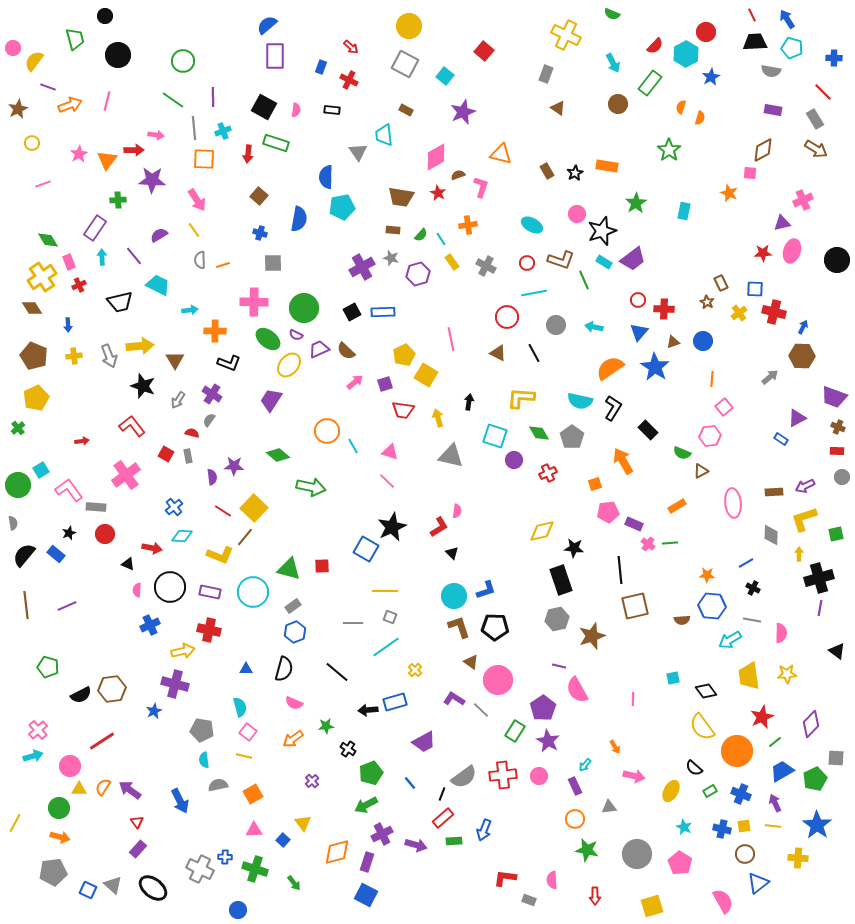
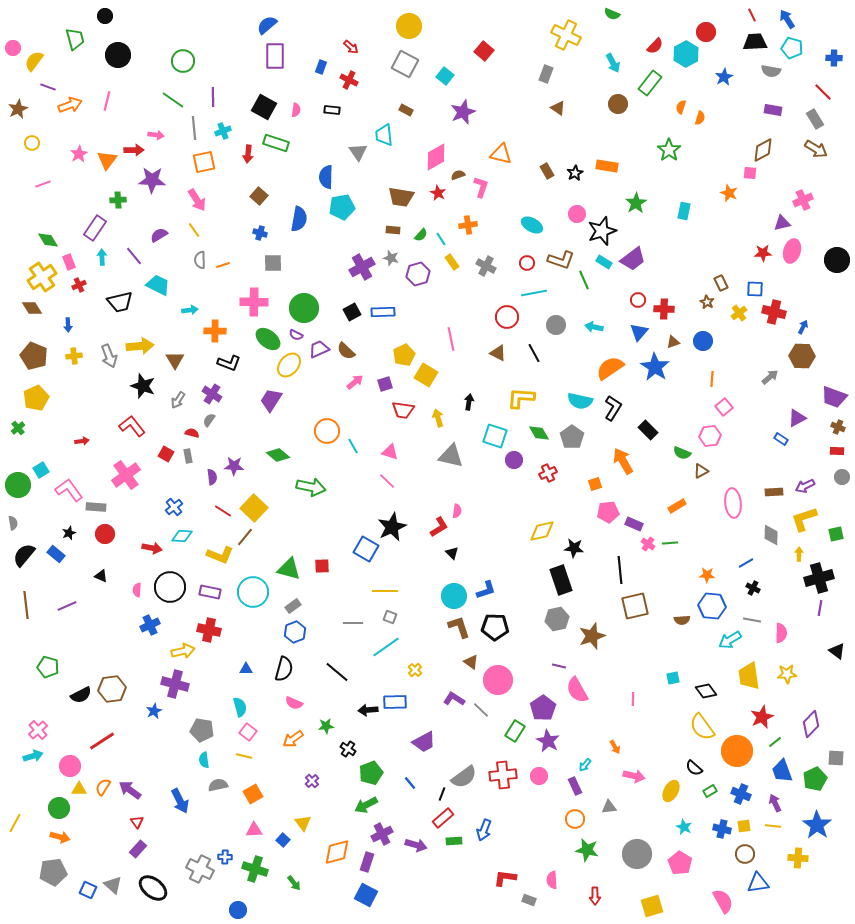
blue star at (711, 77): moved 13 px right
orange square at (204, 159): moved 3 px down; rotated 15 degrees counterclockwise
black triangle at (128, 564): moved 27 px left, 12 px down
blue rectangle at (395, 702): rotated 15 degrees clockwise
blue trapezoid at (782, 771): rotated 80 degrees counterclockwise
blue triangle at (758, 883): rotated 30 degrees clockwise
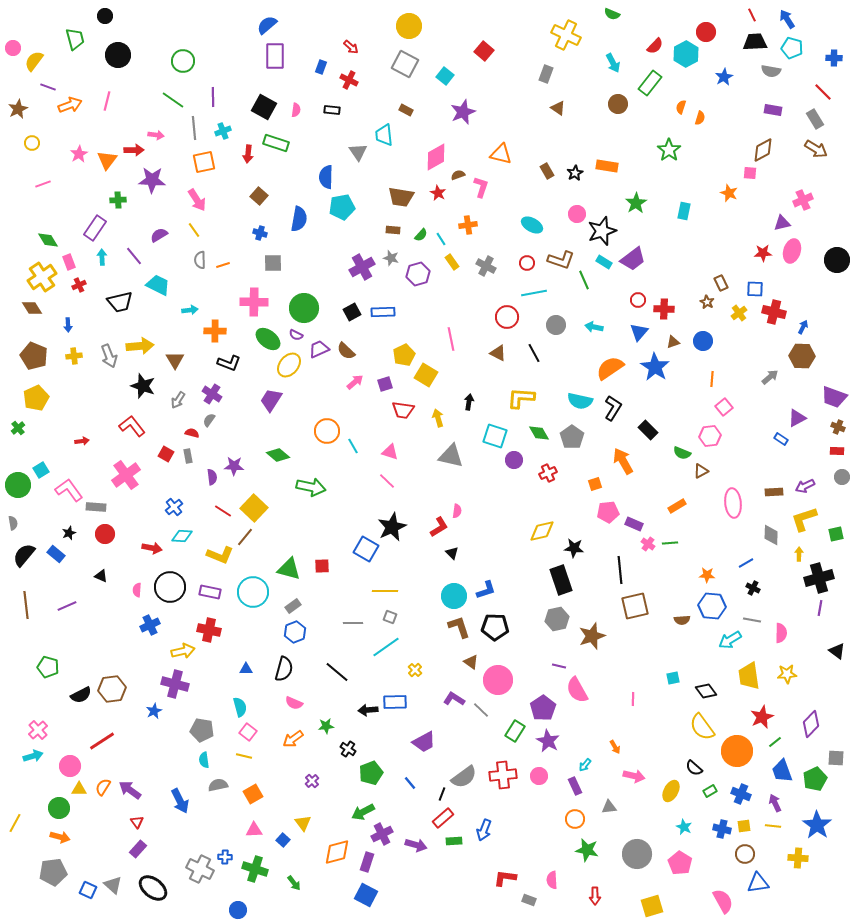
green arrow at (366, 805): moved 3 px left, 7 px down
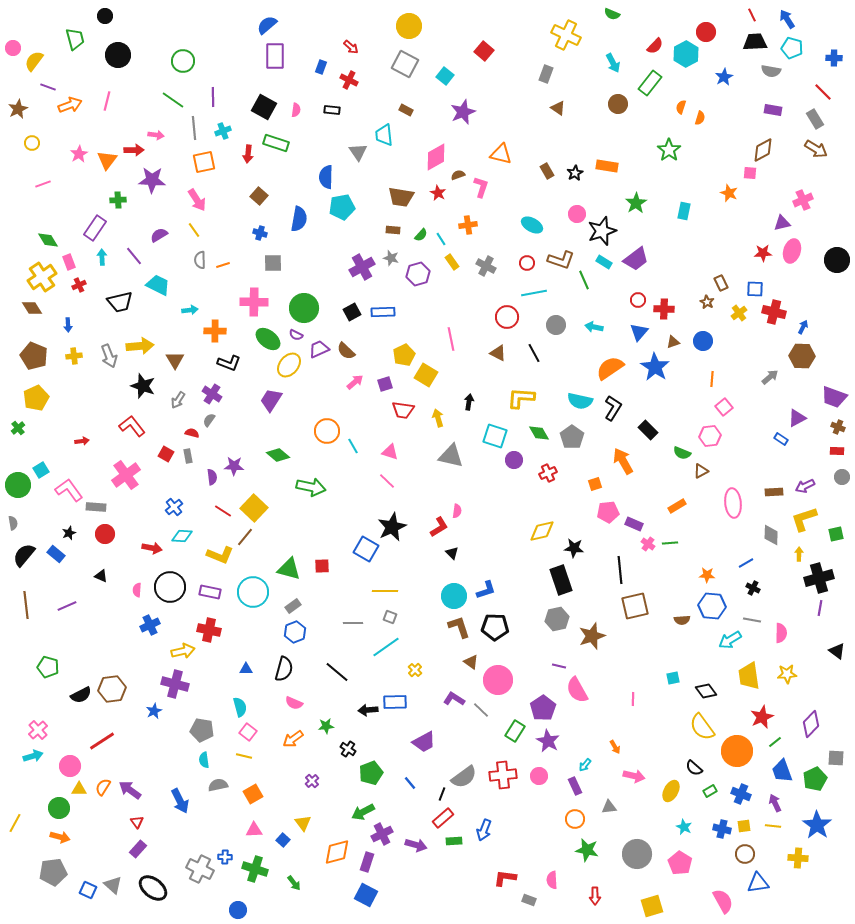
purple trapezoid at (633, 259): moved 3 px right
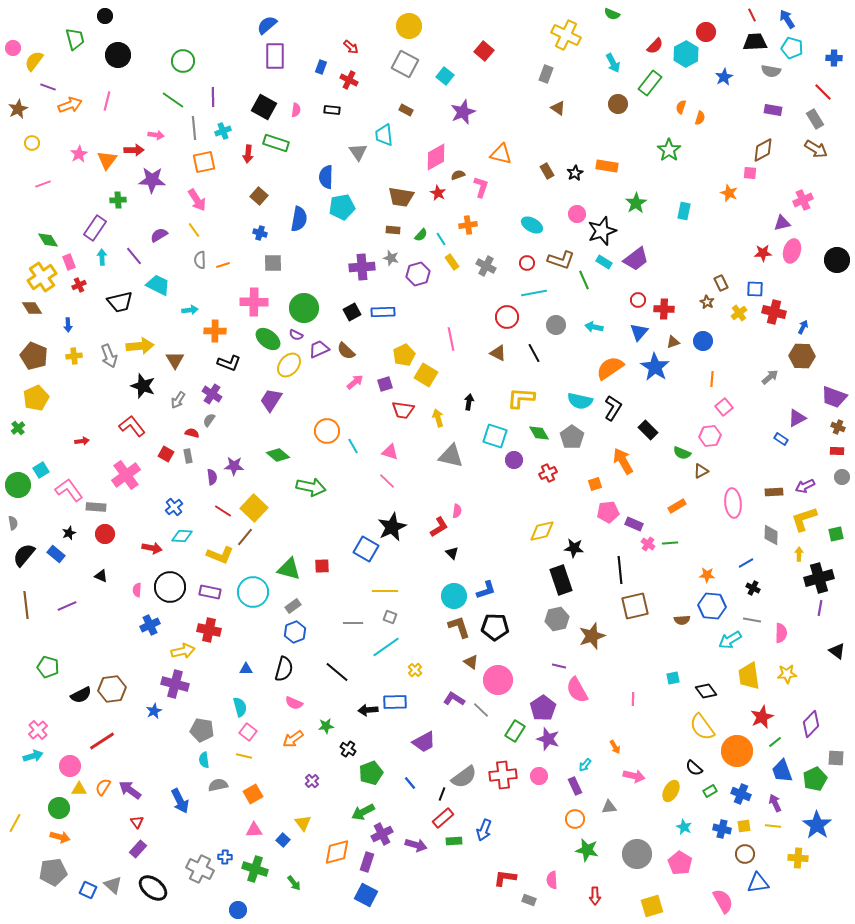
purple cross at (362, 267): rotated 25 degrees clockwise
purple star at (548, 741): moved 2 px up; rotated 10 degrees counterclockwise
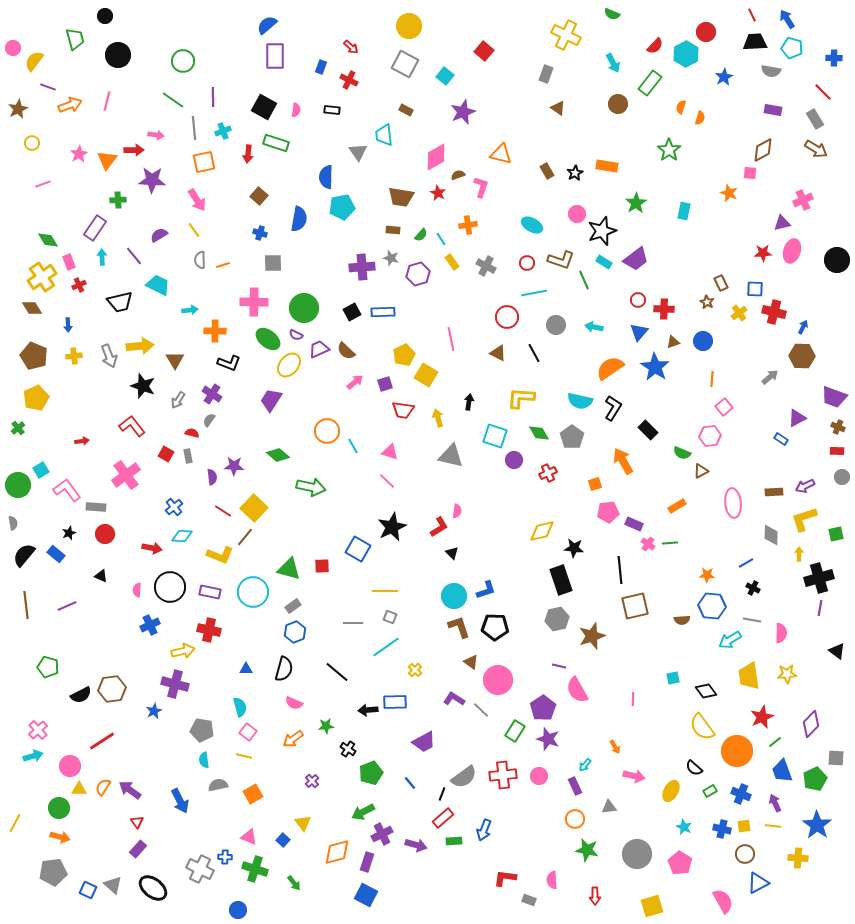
pink L-shape at (69, 490): moved 2 px left
blue square at (366, 549): moved 8 px left
pink triangle at (254, 830): moved 5 px left, 7 px down; rotated 24 degrees clockwise
blue triangle at (758, 883): rotated 20 degrees counterclockwise
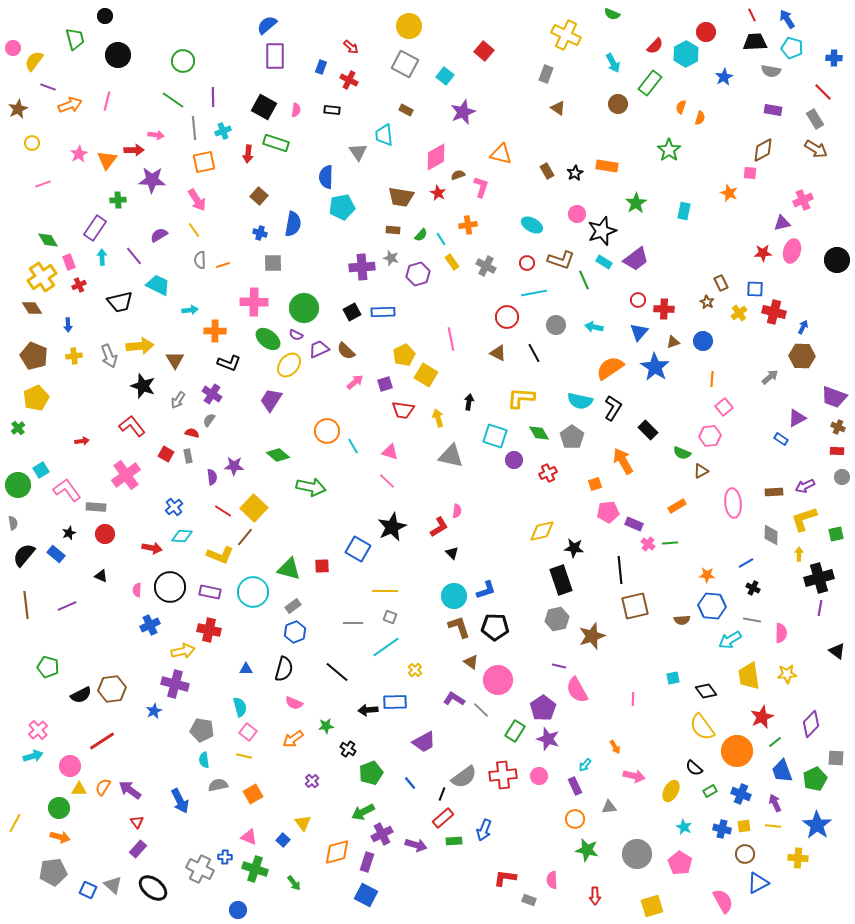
blue semicircle at (299, 219): moved 6 px left, 5 px down
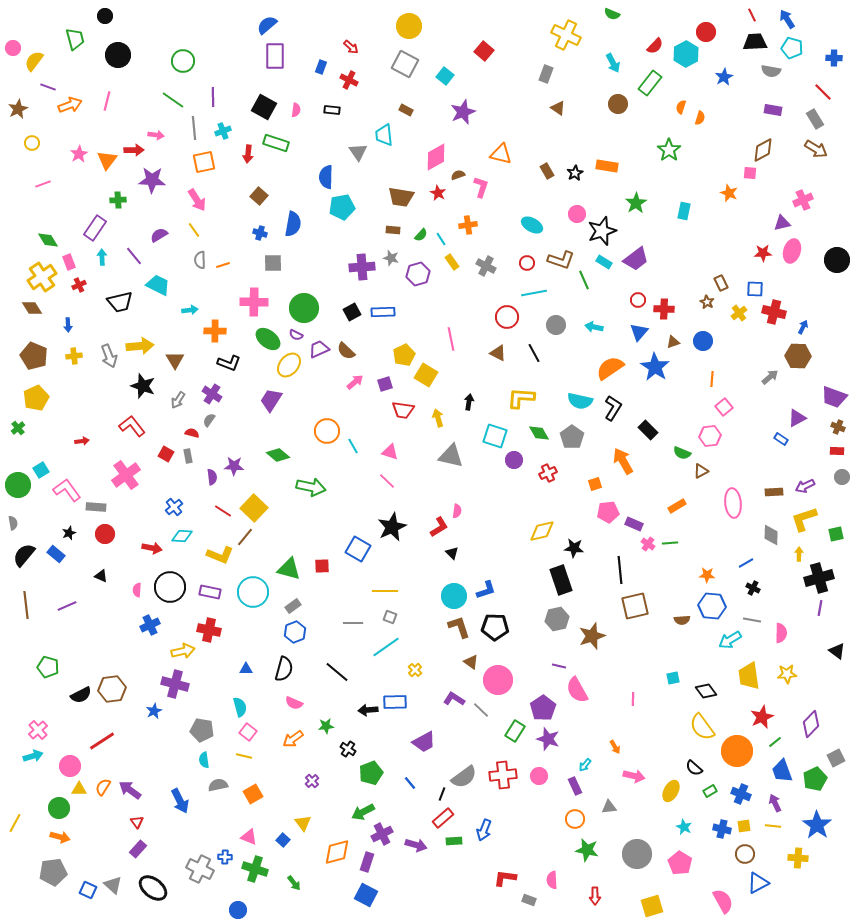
brown hexagon at (802, 356): moved 4 px left
gray square at (836, 758): rotated 30 degrees counterclockwise
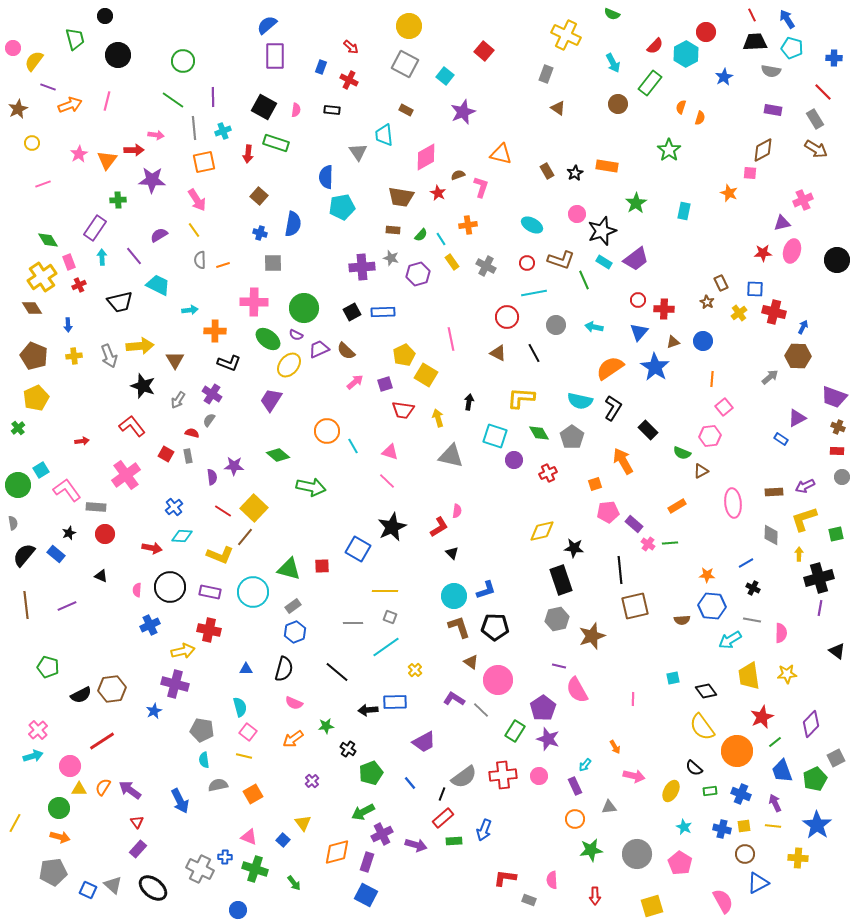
pink diamond at (436, 157): moved 10 px left
purple rectangle at (634, 524): rotated 18 degrees clockwise
green rectangle at (710, 791): rotated 24 degrees clockwise
green star at (587, 850): moved 4 px right; rotated 20 degrees counterclockwise
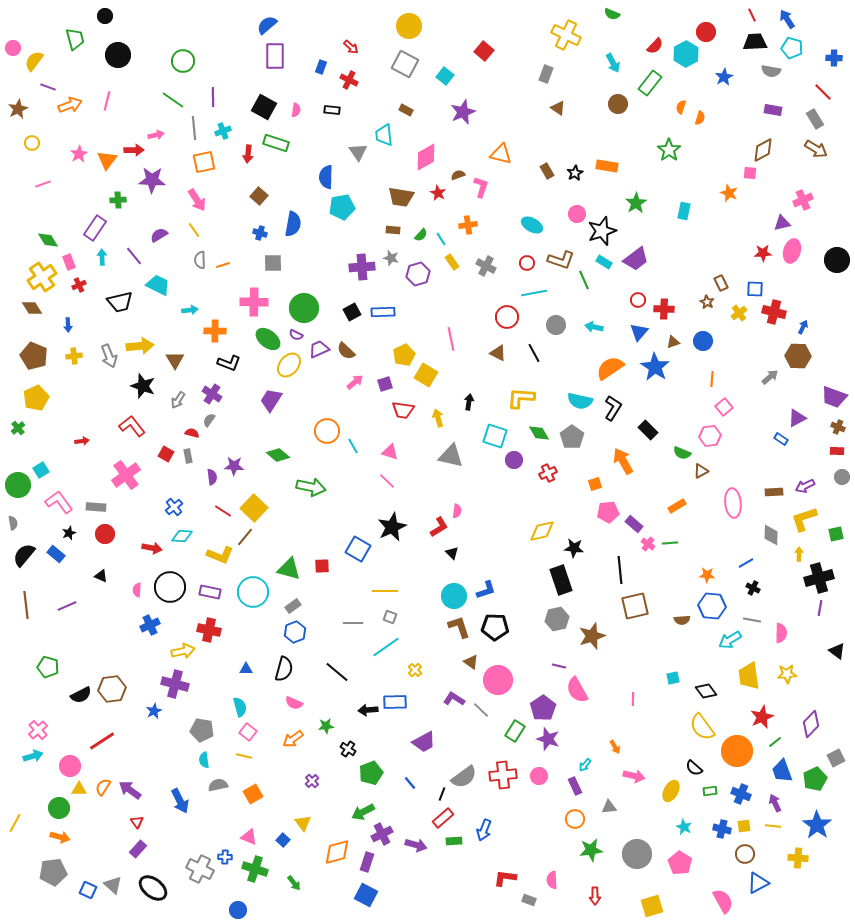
pink arrow at (156, 135): rotated 21 degrees counterclockwise
pink L-shape at (67, 490): moved 8 px left, 12 px down
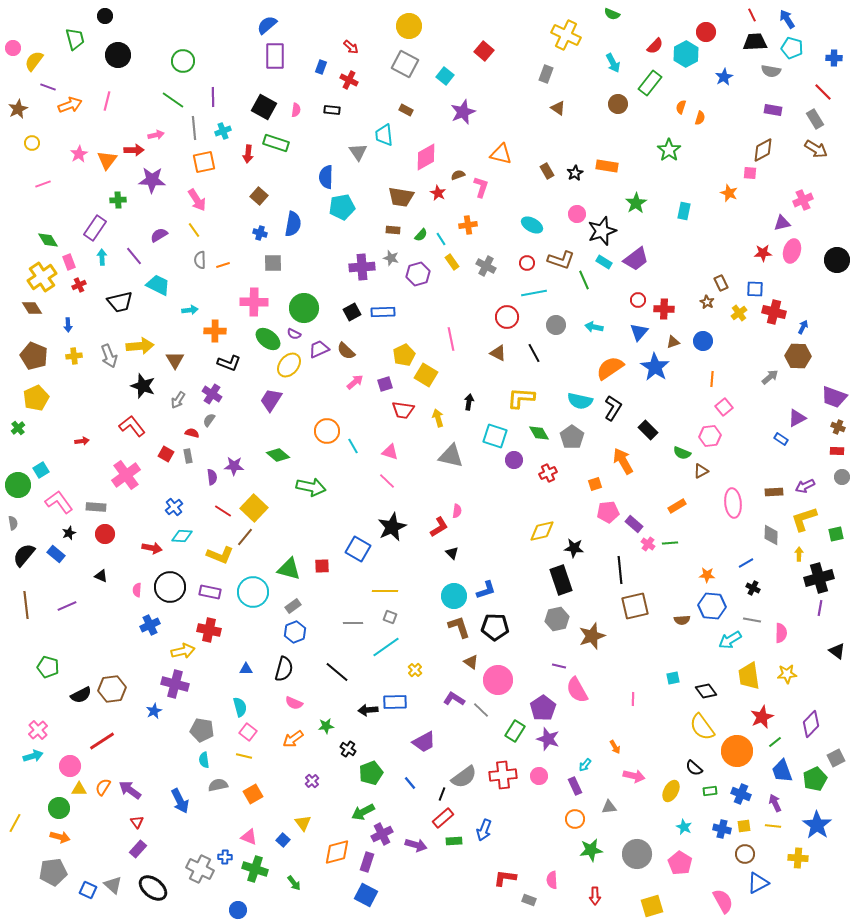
purple semicircle at (296, 335): moved 2 px left, 1 px up
